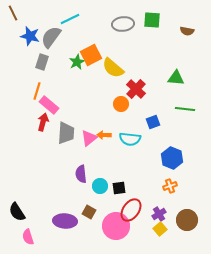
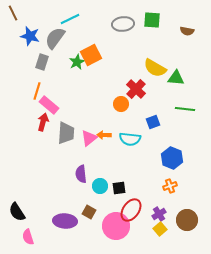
gray semicircle: moved 4 px right, 1 px down
yellow semicircle: moved 42 px right; rotated 10 degrees counterclockwise
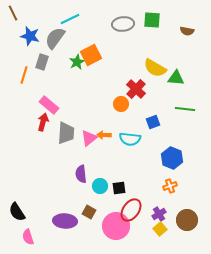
orange line: moved 13 px left, 16 px up
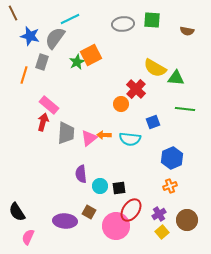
blue hexagon: rotated 15 degrees clockwise
yellow square: moved 2 px right, 3 px down
pink semicircle: rotated 42 degrees clockwise
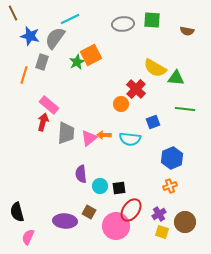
black semicircle: rotated 18 degrees clockwise
brown circle: moved 2 px left, 2 px down
yellow square: rotated 32 degrees counterclockwise
